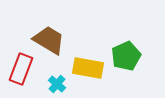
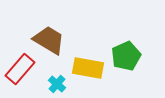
red rectangle: moved 1 px left; rotated 20 degrees clockwise
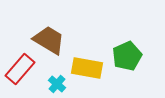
green pentagon: moved 1 px right
yellow rectangle: moved 1 px left
